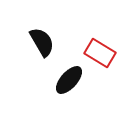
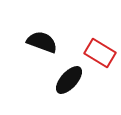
black semicircle: rotated 40 degrees counterclockwise
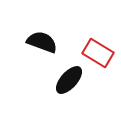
red rectangle: moved 2 px left
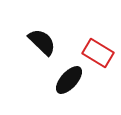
black semicircle: rotated 24 degrees clockwise
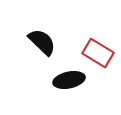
black ellipse: rotated 36 degrees clockwise
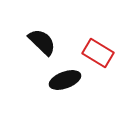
black ellipse: moved 4 px left; rotated 8 degrees counterclockwise
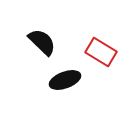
red rectangle: moved 3 px right, 1 px up
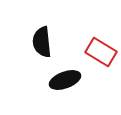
black semicircle: rotated 140 degrees counterclockwise
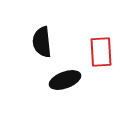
red rectangle: rotated 56 degrees clockwise
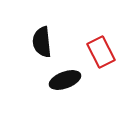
red rectangle: rotated 24 degrees counterclockwise
